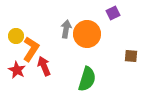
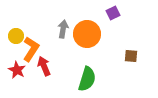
gray arrow: moved 3 px left
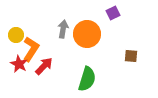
yellow circle: moved 1 px up
red arrow: rotated 66 degrees clockwise
red star: moved 2 px right, 6 px up
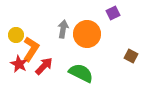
brown square: rotated 24 degrees clockwise
green semicircle: moved 6 px left, 6 px up; rotated 80 degrees counterclockwise
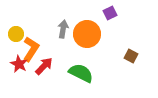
purple square: moved 3 px left
yellow circle: moved 1 px up
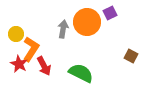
orange circle: moved 12 px up
red arrow: rotated 108 degrees clockwise
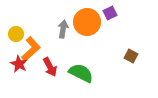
orange L-shape: rotated 15 degrees clockwise
red arrow: moved 6 px right, 1 px down
